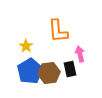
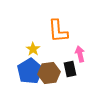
yellow star: moved 7 px right, 3 px down
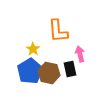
brown hexagon: rotated 20 degrees clockwise
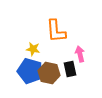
orange L-shape: moved 2 px left
yellow star: rotated 24 degrees counterclockwise
blue pentagon: rotated 25 degrees counterclockwise
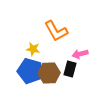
orange L-shape: rotated 25 degrees counterclockwise
pink arrow: rotated 91 degrees counterclockwise
black rectangle: rotated 28 degrees clockwise
brown hexagon: rotated 15 degrees counterclockwise
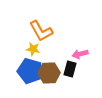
orange L-shape: moved 15 px left
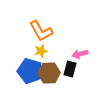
yellow star: moved 8 px right, 2 px down; rotated 24 degrees counterclockwise
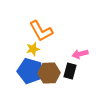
yellow star: moved 8 px left, 2 px up
black rectangle: moved 2 px down
